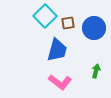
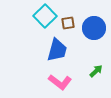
green arrow: rotated 32 degrees clockwise
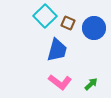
brown square: rotated 32 degrees clockwise
green arrow: moved 5 px left, 13 px down
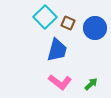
cyan square: moved 1 px down
blue circle: moved 1 px right
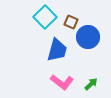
brown square: moved 3 px right, 1 px up
blue circle: moved 7 px left, 9 px down
pink L-shape: moved 2 px right
